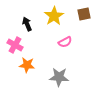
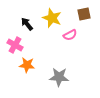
yellow star: moved 2 px left, 2 px down; rotated 18 degrees counterclockwise
black arrow: rotated 16 degrees counterclockwise
pink semicircle: moved 5 px right, 7 px up
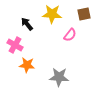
yellow star: moved 4 px up; rotated 18 degrees counterclockwise
pink semicircle: rotated 24 degrees counterclockwise
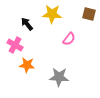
brown square: moved 5 px right; rotated 24 degrees clockwise
pink semicircle: moved 1 px left, 4 px down
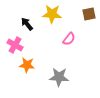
brown square: rotated 24 degrees counterclockwise
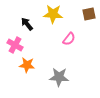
yellow star: moved 1 px right
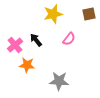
yellow star: rotated 18 degrees counterclockwise
black arrow: moved 9 px right, 16 px down
pink cross: rotated 21 degrees clockwise
gray star: moved 4 px down
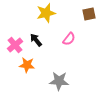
yellow star: moved 7 px left, 1 px up
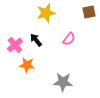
brown square: moved 2 px up
gray star: moved 4 px right, 1 px down
